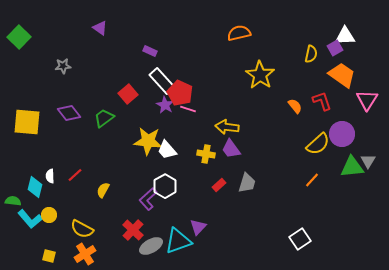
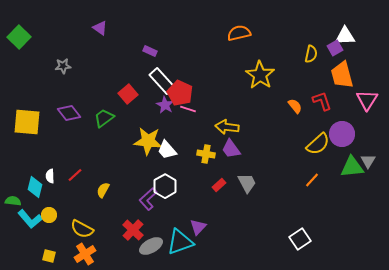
orange trapezoid at (342, 75): rotated 140 degrees counterclockwise
gray trapezoid at (247, 183): rotated 45 degrees counterclockwise
cyan triangle at (178, 241): moved 2 px right, 1 px down
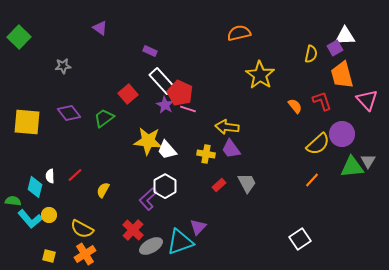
pink triangle at (367, 100): rotated 15 degrees counterclockwise
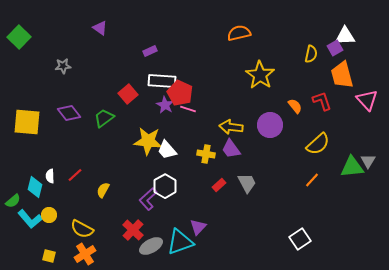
purple rectangle at (150, 51): rotated 48 degrees counterclockwise
white rectangle at (162, 81): rotated 44 degrees counterclockwise
yellow arrow at (227, 127): moved 4 px right
purple circle at (342, 134): moved 72 px left, 9 px up
green semicircle at (13, 201): rotated 133 degrees clockwise
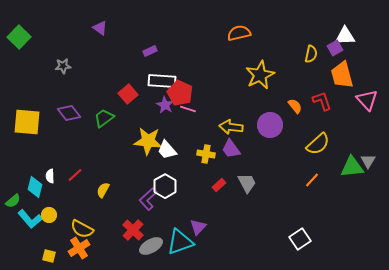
yellow star at (260, 75): rotated 12 degrees clockwise
orange cross at (85, 254): moved 6 px left, 6 px up
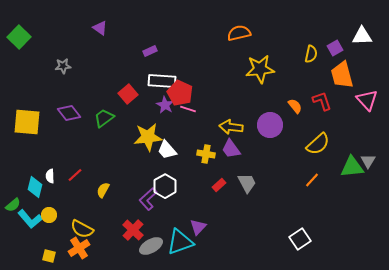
white triangle at (345, 36): moved 17 px right
yellow star at (260, 75): moved 6 px up; rotated 20 degrees clockwise
yellow star at (148, 141): moved 4 px up; rotated 12 degrees counterclockwise
green semicircle at (13, 201): moved 4 px down
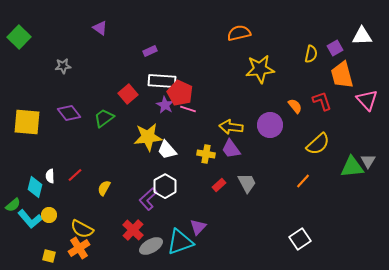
orange line at (312, 180): moved 9 px left, 1 px down
yellow semicircle at (103, 190): moved 1 px right, 2 px up
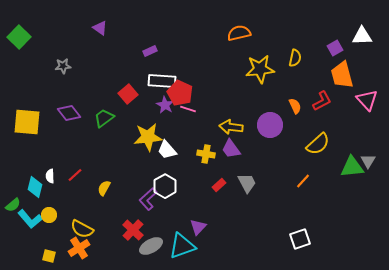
yellow semicircle at (311, 54): moved 16 px left, 4 px down
red L-shape at (322, 101): rotated 80 degrees clockwise
orange semicircle at (295, 106): rotated 14 degrees clockwise
white square at (300, 239): rotated 15 degrees clockwise
cyan triangle at (180, 242): moved 2 px right, 4 px down
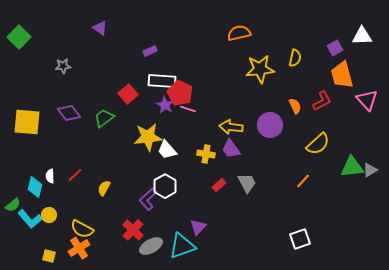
gray triangle at (368, 161): moved 2 px right, 9 px down; rotated 28 degrees clockwise
